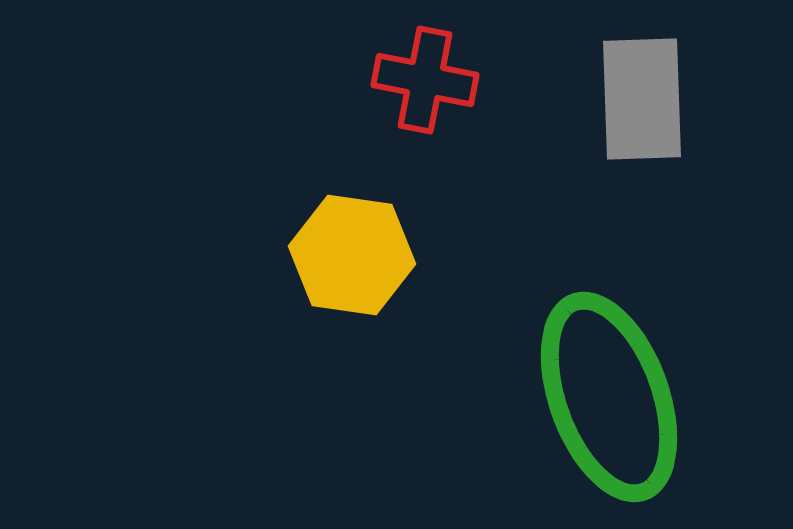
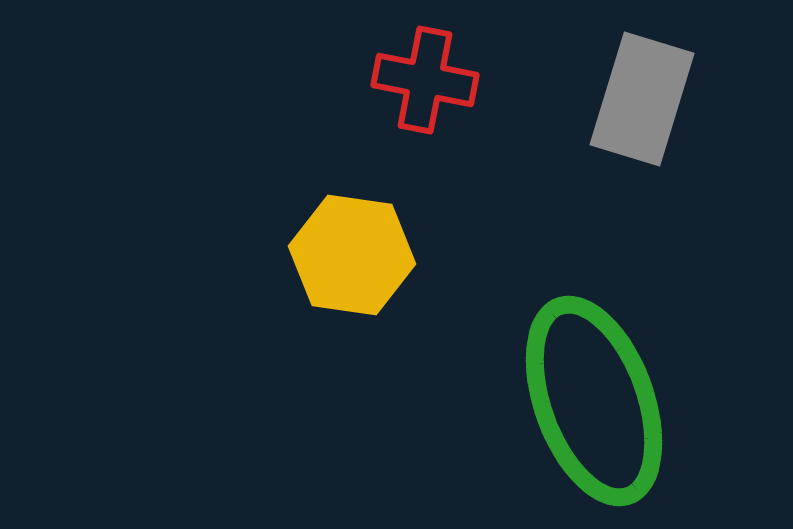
gray rectangle: rotated 19 degrees clockwise
green ellipse: moved 15 px left, 4 px down
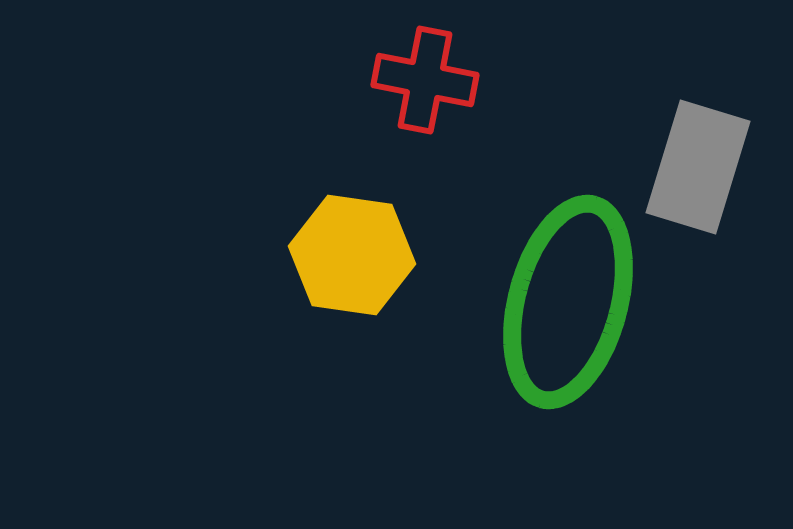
gray rectangle: moved 56 px right, 68 px down
green ellipse: moved 26 px left, 99 px up; rotated 35 degrees clockwise
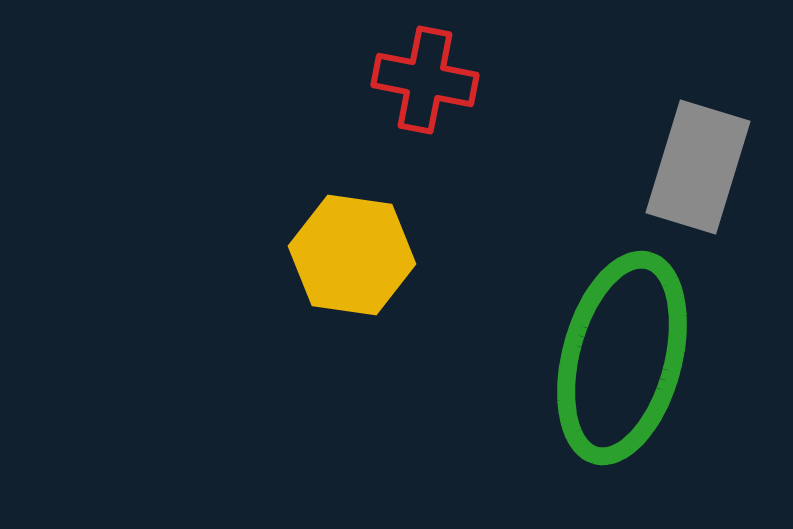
green ellipse: moved 54 px right, 56 px down
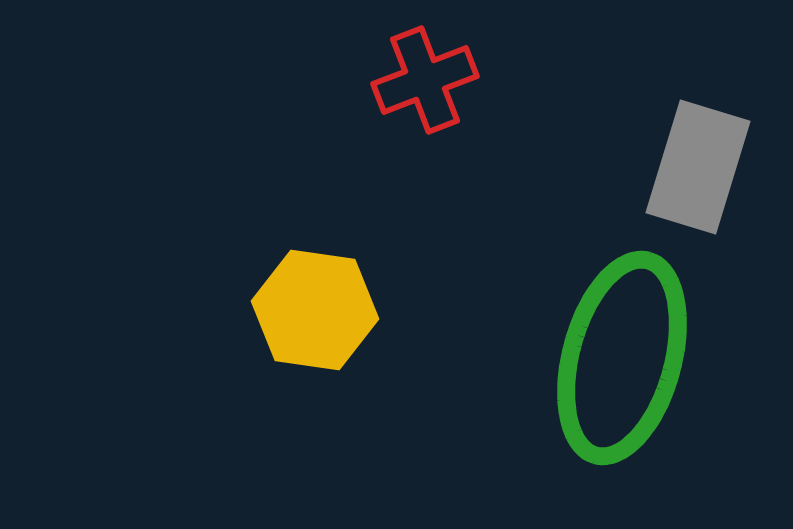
red cross: rotated 32 degrees counterclockwise
yellow hexagon: moved 37 px left, 55 px down
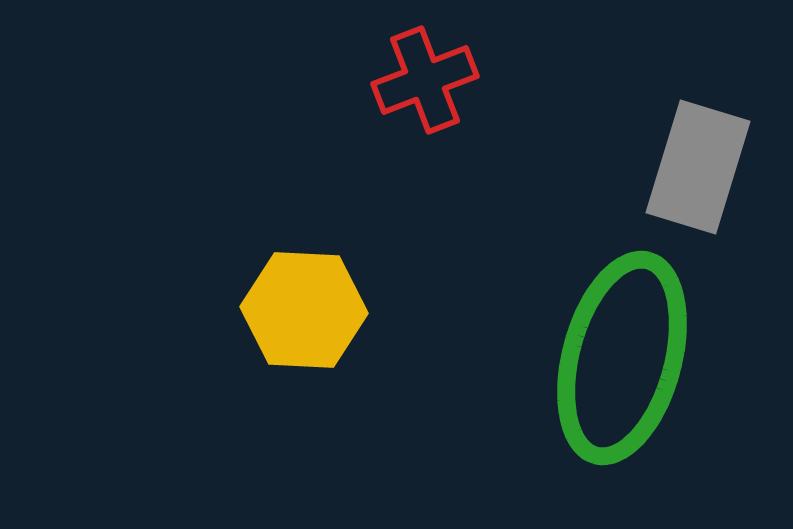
yellow hexagon: moved 11 px left; rotated 5 degrees counterclockwise
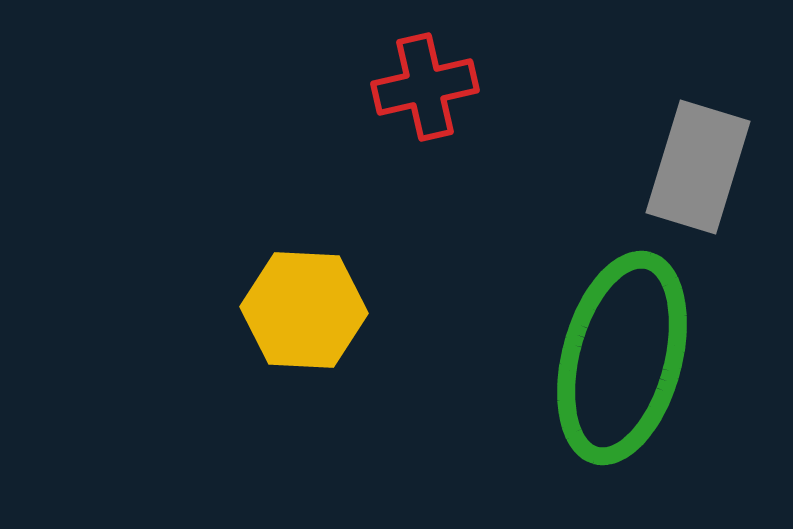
red cross: moved 7 px down; rotated 8 degrees clockwise
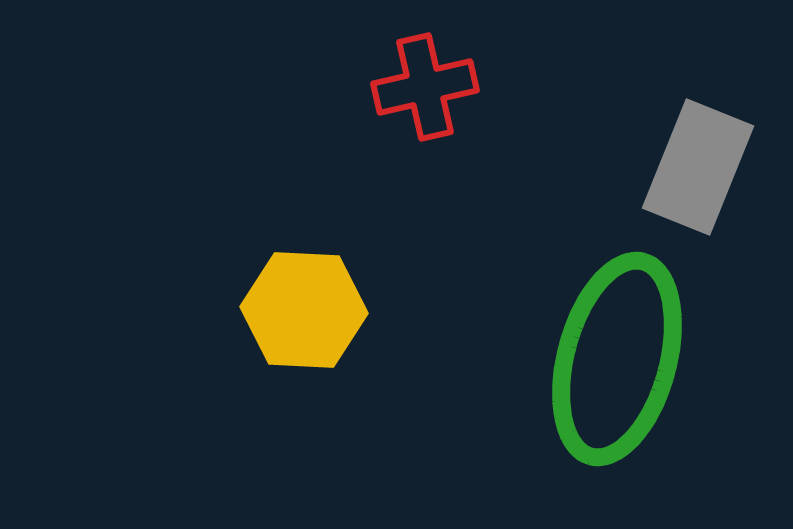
gray rectangle: rotated 5 degrees clockwise
green ellipse: moved 5 px left, 1 px down
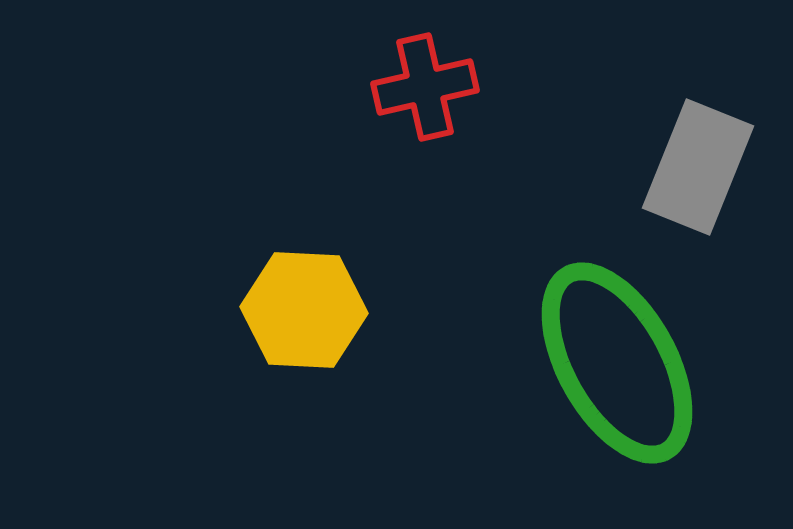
green ellipse: moved 4 px down; rotated 44 degrees counterclockwise
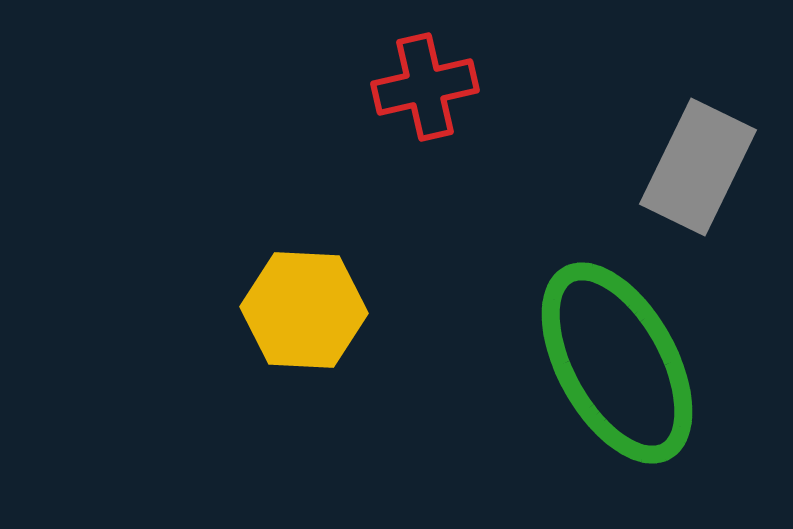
gray rectangle: rotated 4 degrees clockwise
